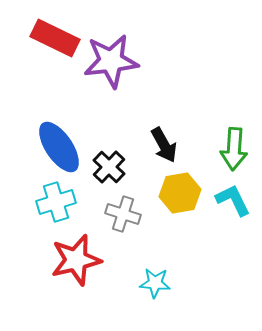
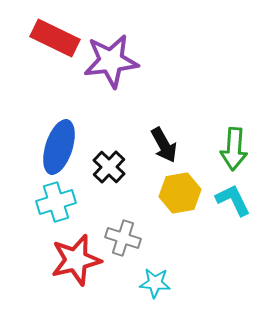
blue ellipse: rotated 52 degrees clockwise
gray cross: moved 24 px down
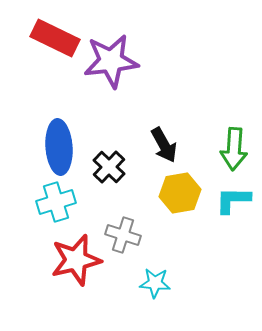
blue ellipse: rotated 22 degrees counterclockwise
cyan L-shape: rotated 63 degrees counterclockwise
gray cross: moved 3 px up
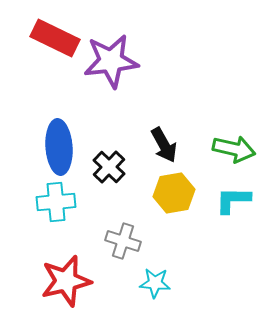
green arrow: rotated 81 degrees counterclockwise
yellow hexagon: moved 6 px left
cyan cross: rotated 12 degrees clockwise
gray cross: moved 6 px down
red star: moved 10 px left, 21 px down
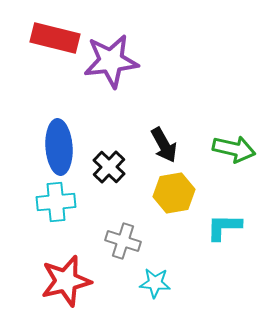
red rectangle: rotated 12 degrees counterclockwise
cyan L-shape: moved 9 px left, 27 px down
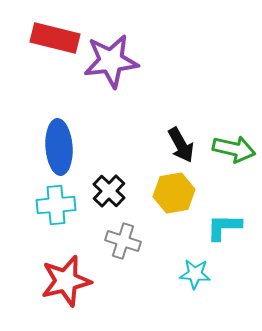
black arrow: moved 17 px right
black cross: moved 24 px down
cyan cross: moved 3 px down
cyan star: moved 40 px right, 9 px up
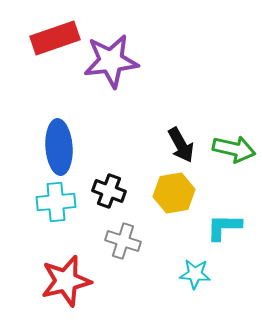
red rectangle: rotated 33 degrees counterclockwise
black cross: rotated 24 degrees counterclockwise
cyan cross: moved 3 px up
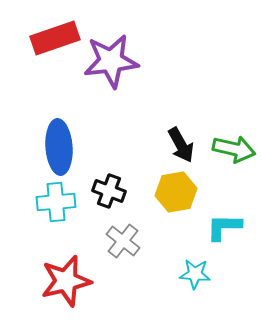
yellow hexagon: moved 2 px right, 1 px up
gray cross: rotated 20 degrees clockwise
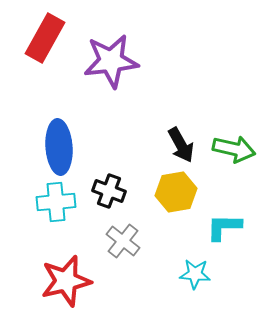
red rectangle: moved 10 px left; rotated 42 degrees counterclockwise
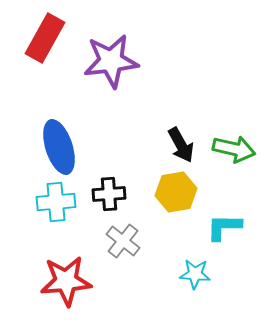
blue ellipse: rotated 14 degrees counterclockwise
black cross: moved 3 px down; rotated 24 degrees counterclockwise
red star: rotated 9 degrees clockwise
